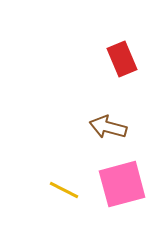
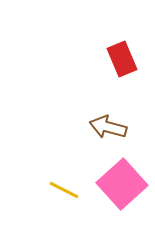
pink square: rotated 27 degrees counterclockwise
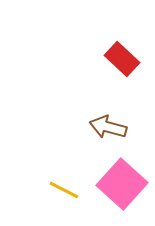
red rectangle: rotated 24 degrees counterclockwise
pink square: rotated 6 degrees counterclockwise
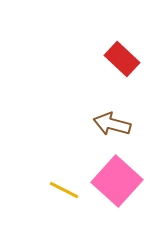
brown arrow: moved 4 px right, 3 px up
pink square: moved 5 px left, 3 px up
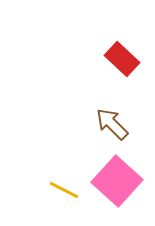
brown arrow: rotated 30 degrees clockwise
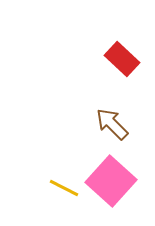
pink square: moved 6 px left
yellow line: moved 2 px up
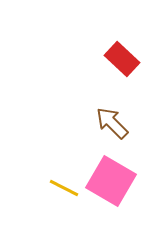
brown arrow: moved 1 px up
pink square: rotated 12 degrees counterclockwise
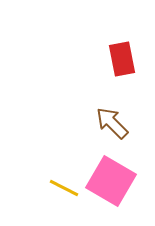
red rectangle: rotated 36 degrees clockwise
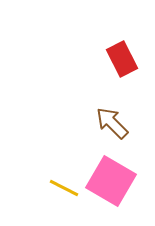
red rectangle: rotated 16 degrees counterclockwise
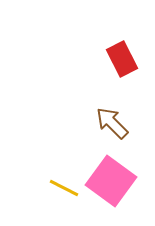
pink square: rotated 6 degrees clockwise
